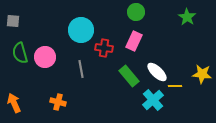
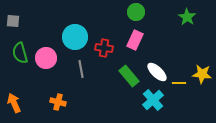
cyan circle: moved 6 px left, 7 px down
pink rectangle: moved 1 px right, 1 px up
pink circle: moved 1 px right, 1 px down
yellow line: moved 4 px right, 3 px up
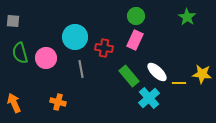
green circle: moved 4 px down
cyan cross: moved 4 px left, 2 px up
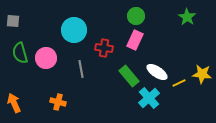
cyan circle: moved 1 px left, 7 px up
white ellipse: rotated 10 degrees counterclockwise
yellow line: rotated 24 degrees counterclockwise
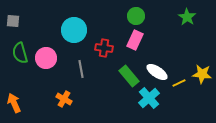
orange cross: moved 6 px right, 3 px up; rotated 14 degrees clockwise
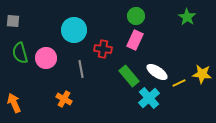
red cross: moved 1 px left, 1 px down
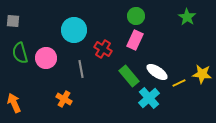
red cross: rotated 24 degrees clockwise
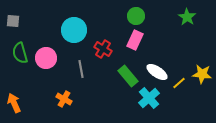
green rectangle: moved 1 px left
yellow line: rotated 16 degrees counterclockwise
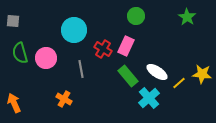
pink rectangle: moved 9 px left, 6 px down
